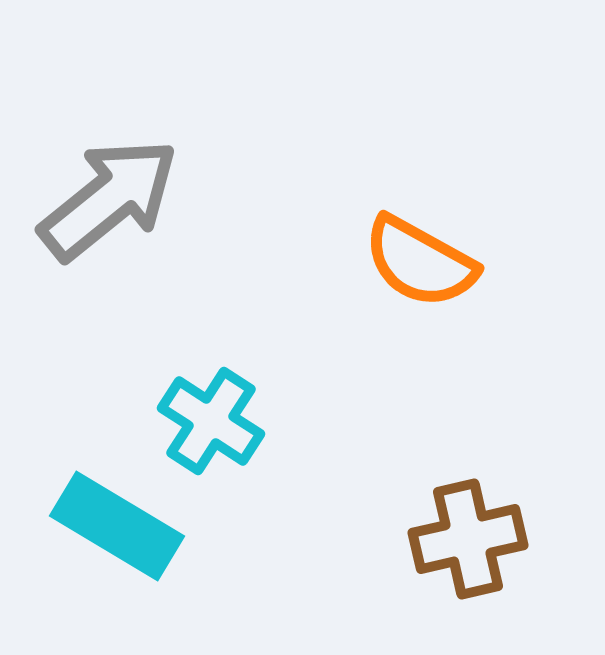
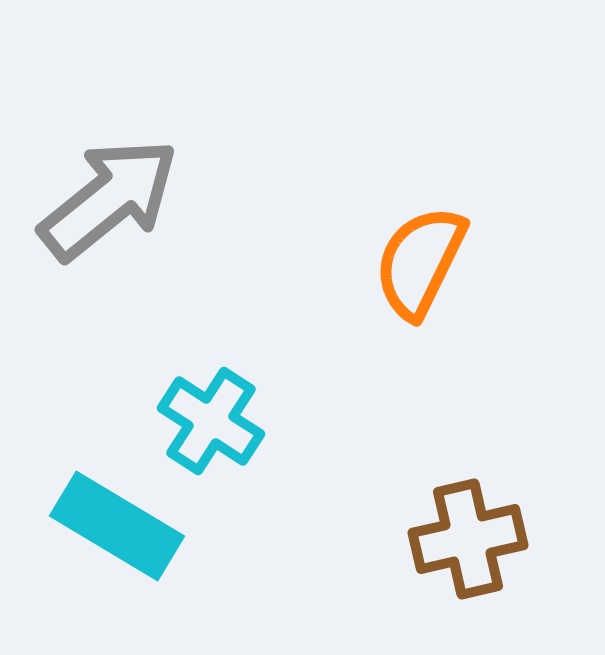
orange semicircle: rotated 87 degrees clockwise
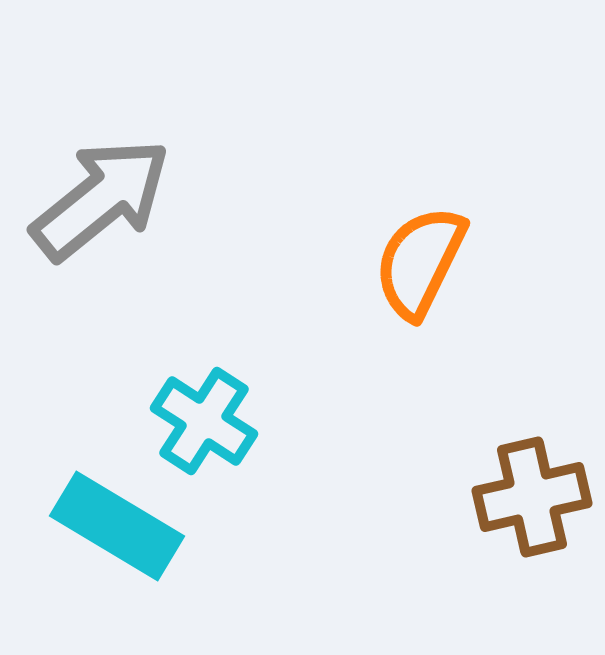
gray arrow: moved 8 px left
cyan cross: moved 7 px left
brown cross: moved 64 px right, 42 px up
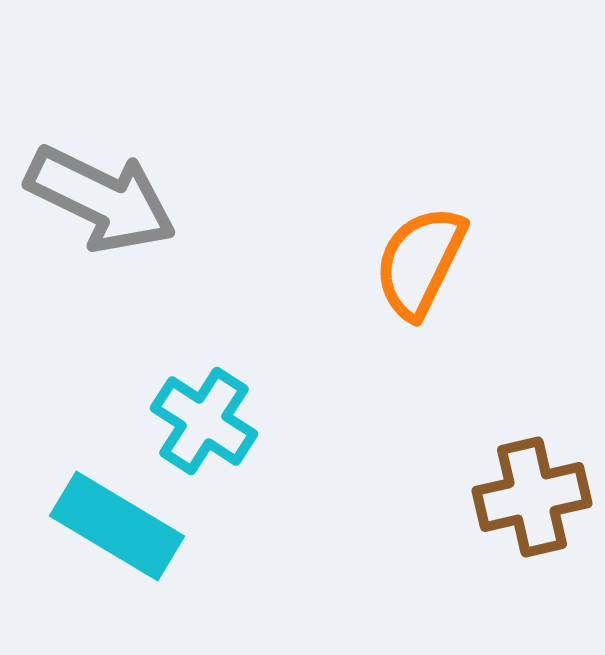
gray arrow: rotated 65 degrees clockwise
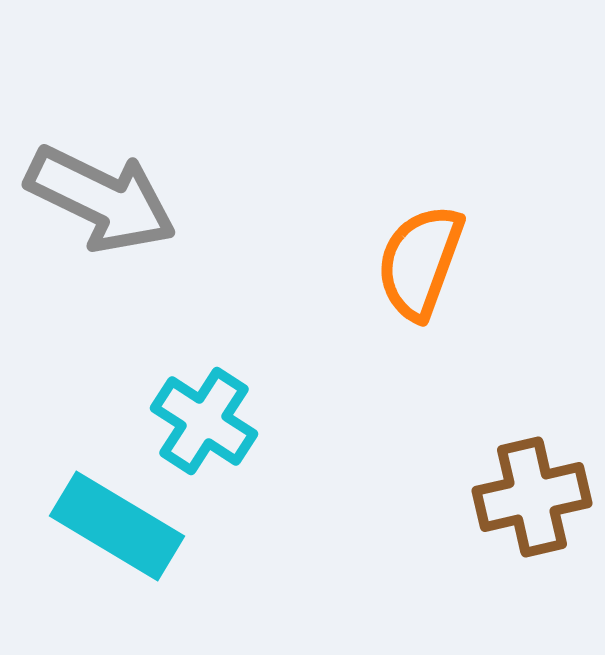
orange semicircle: rotated 6 degrees counterclockwise
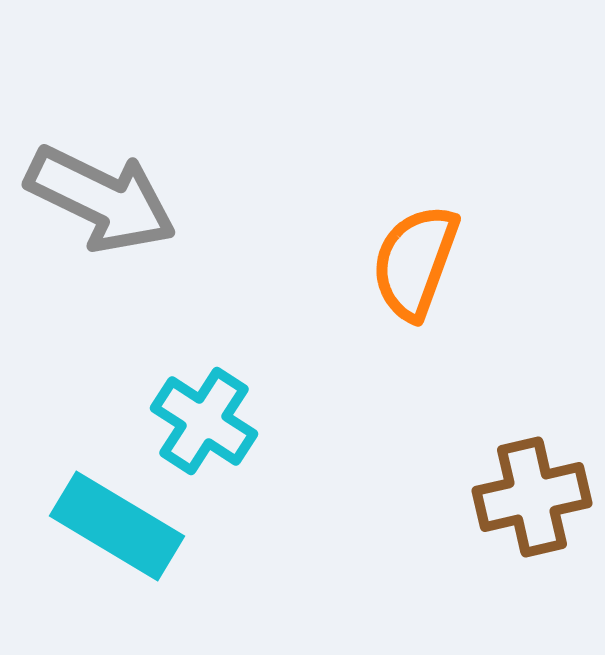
orange semicircle: moved 5 px left
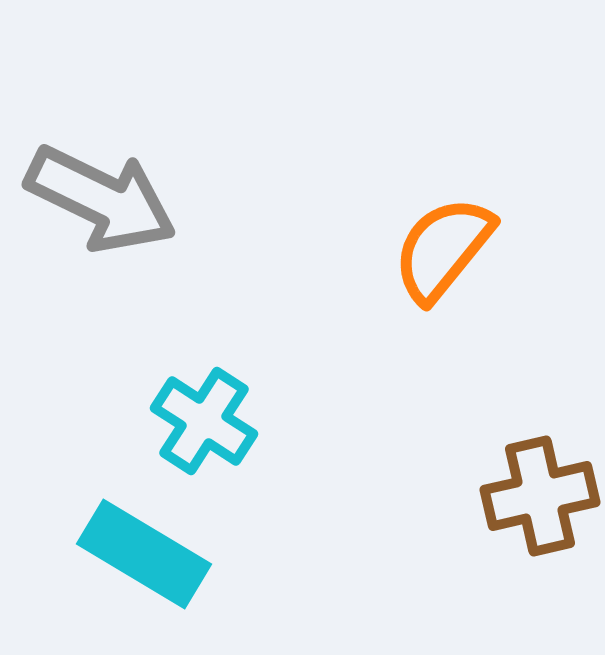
orange semicircle: moved 28 px right, 13 px up; rotated 19 degrees clockwise
brown cross: moved 8 px right, 1 px up
cyan rectangle: moved 27 px right, 28 px down
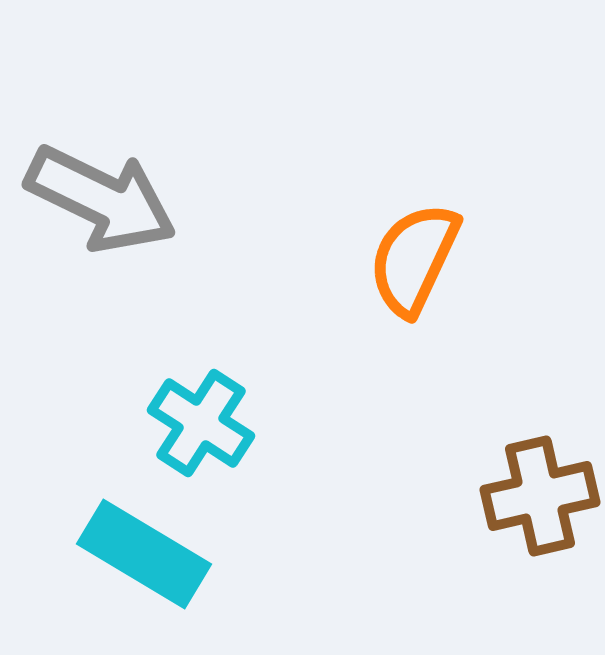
orange semicircle: moved 29 px left, 10 px down; rotated 14 degrees counterclockwise
cyan cross: moved 3 px left, 2 px down
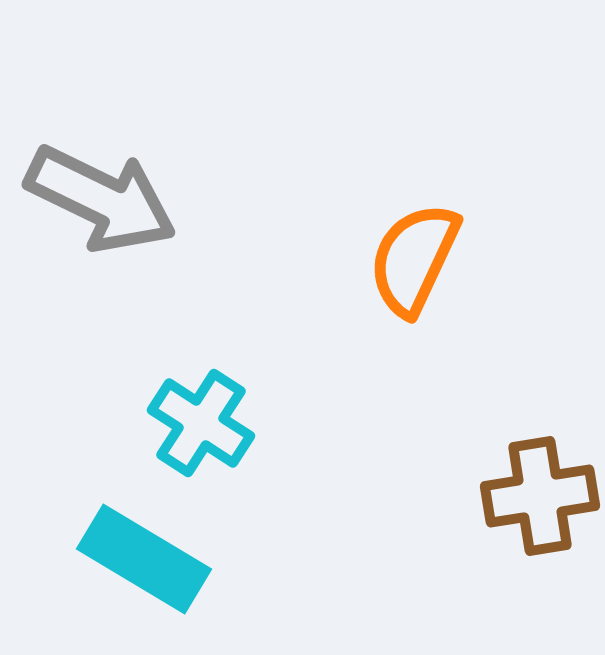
brown cross: rotated 4 degrees clockwise
cyan rectangle: moved 5 px down
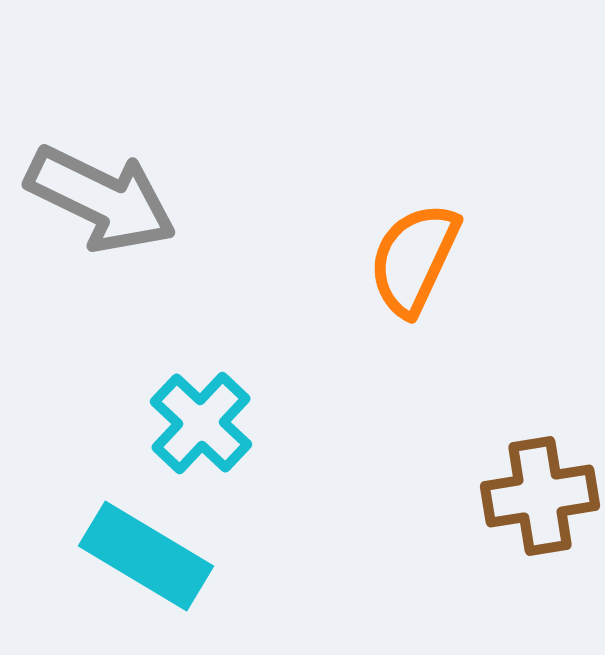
cyan cross: rotated 10 degrees clockwise
cyan rectangle: moved 2 px right, 3 px up
